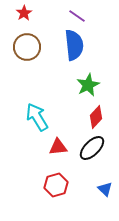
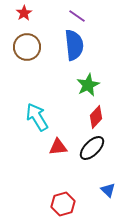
red hexagon: moved 7 px right, 19 px down
blue triangle: moved 3 px right, 1 px down
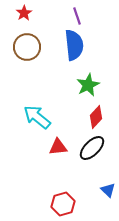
purple line: rotated 36 degrees clockwise
cyan arrow: rotated 20 degrees counterclockwise
